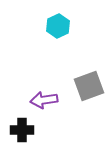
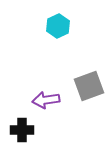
purple arrow: moved 2 px right
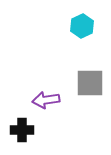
cyan hexagon: moved 24 px right
gray square: moved 1 px right, 3 px up; rotated 20 degrees clockwise
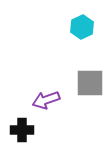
cyan hexagon: moved 1 px down
purple arrow: rotated 12 degrees counterclockwise
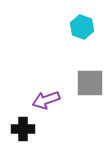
cyan hexagon: rotated 15 degrees counterclockwise
black cross: moved 1 px right, 1 px up
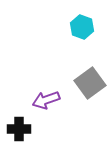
gray square: rotated 36 degrees counterclockwise
black cross: moved 4 px left
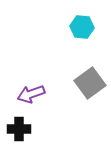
cyan hexagon: rotated 15 degrees counterclockwise
purple arrow: moved 15 px left, 6 px up
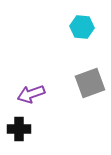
gray square: rotated 16 degrees clockwise
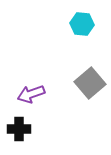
cyan hexagon: moved 3 px up
gray square: rotated 20 degrees counterclockwise
